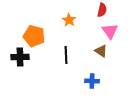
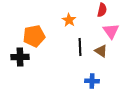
pink triangle: moved 1 px right
orange pentagon: rotated 25 degrees counterclockwise
black line: moved 14 px right, 8 px up
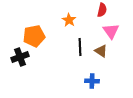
black cross: rotated 18 degrees counterclockwise
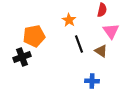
black line: moved 1 px left, 3 px up; rotated 18 degrees counterclockwise
black cross: moved 2 px right
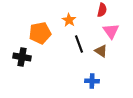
orange pentagon: moved 6 px right, 3 px up
black cross: rotated 30 degrees clockwise
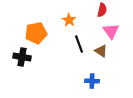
orange pentagon: moved 4 px left
